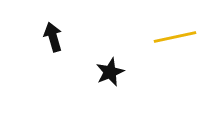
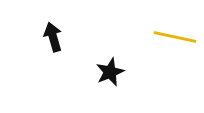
yellow line: rotated 24 degrees clockwise
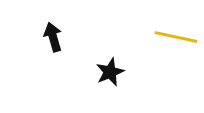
yellow line: moved 1 px right
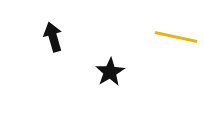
black star: rotated 8 degrees counterclockwise
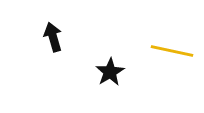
yellow line: moved 4 px left, 14 px down
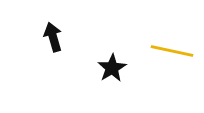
black star: moved 2 px right, 4 px up
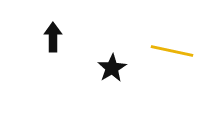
black arrow: rotated 16 degrees clockwise
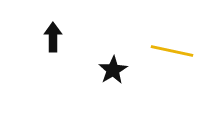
black star: moved 1 px right, 2 px down
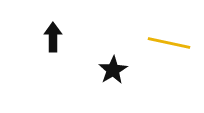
yellow line: moved 3 px left, 8 px up
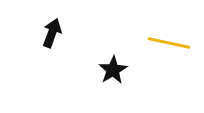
black arrow: moved 1 px left, 4 px up; rotated 20 degrees clockwise
